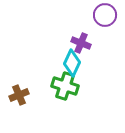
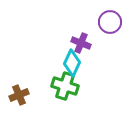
purple circle: moved 5 px right, 7 px down
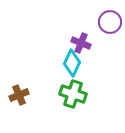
green cross: moved 8 px right, 8 px down
